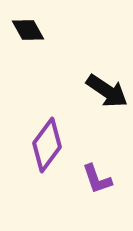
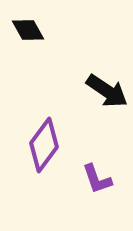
purple diamond: moved 3 px left
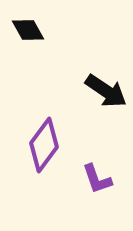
black arrow: moved 1 px left
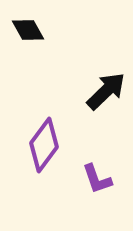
black arrow: rotated 78 degrees counterclockwise
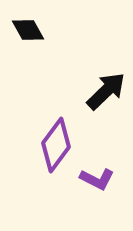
purple diamond: moved 12 px right
purple L-shape: rotated 44 degrees counterclockwise
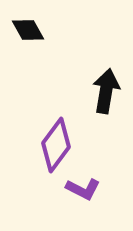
black arrow: rotated 36 degrees counterclockwise
purple L-shape: moved 14 px left, 10 px down
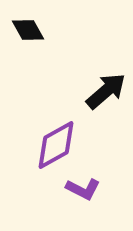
black arrow: rotated 39 degrees clockwise
purple diamond: rotated 24 degrees clockwise
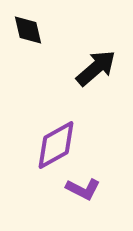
black diamond: rotated 16 degrees clockwise
black arrow: moved 10 px left, 23 px up
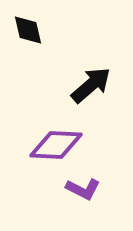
black arrow: moved 5 px left, 17 px down
purple diamond: rotated 32 degrees clockwise
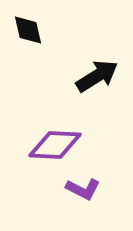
black arrow: moved 6 px right, 9 px up; rotated 9 degrees clockwise
purple diamond: moved 1 px left
